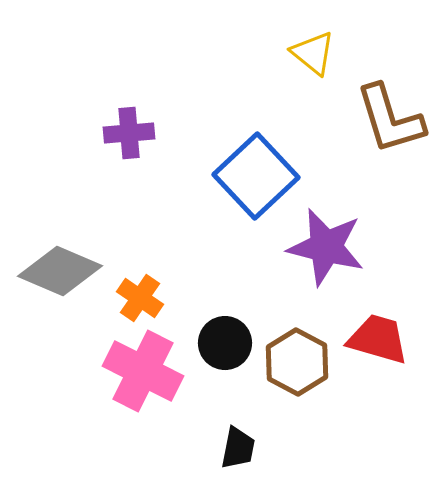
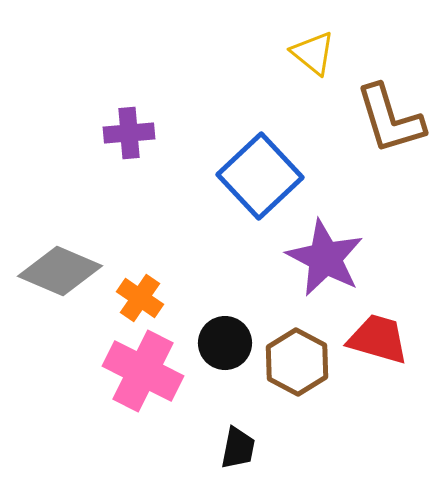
blue square: moved 4 px right
purple star: moved 1 px left, 11 px down; rotated 14 degrees clockwise
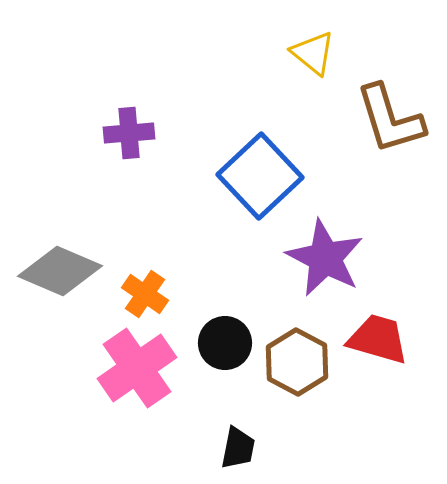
orange cross: moved 5 px right, 4 px up
pink cross: moved 6 px left, 3 px up; rotated 28 degrees clockwise
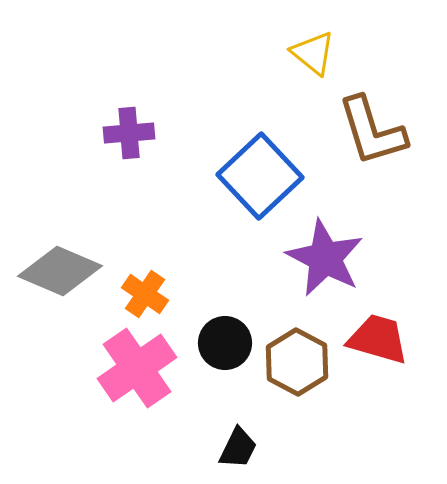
brown L-shape: moved 18 px left, 12 px down
black trapezoid: rotated 15 degrees clockwise
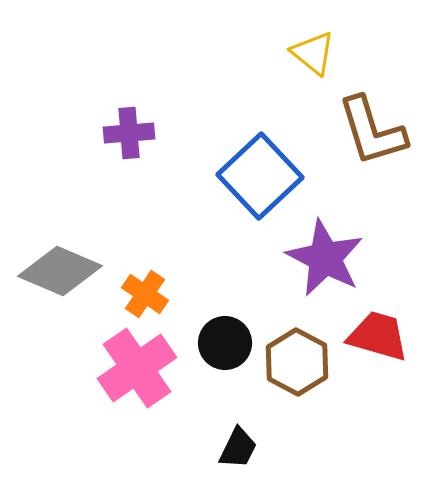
red trapezoid: moved 3 px up
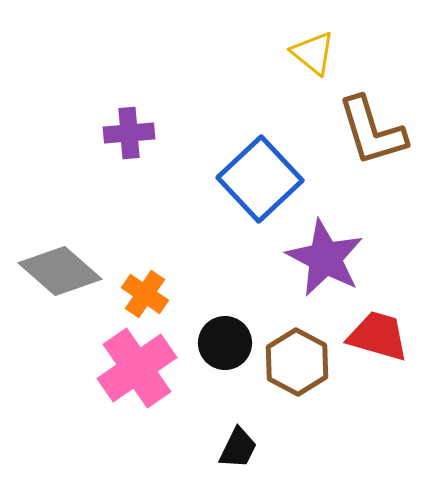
blue square: moved 3 px down
gray diamond: rotated 18 degrees clockwise
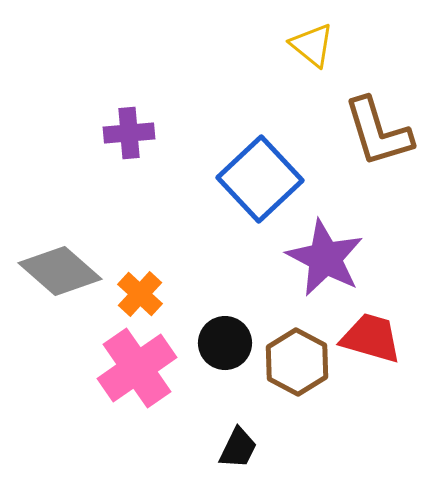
yellow triangle: moved 1 px left, 8 px up
brown L-shape: moved 6 px right, 1 px down
orange cross: moved 5 px left; rotated 9 degrees clockwise
red trapezoid: moved 7 px left, 2 px down
